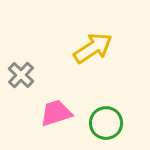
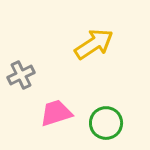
yellow arrow: moved 1 px right, 4 px up
gray cross: rotated 20 degrees clockwise
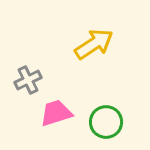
gray cross: moved 7 px right, 5 px down
green circle: moved 1 px up
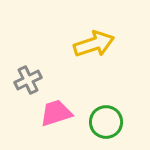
yellow arrow: rotated 15 degrees clockwise
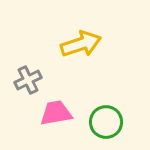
yellow arrow: moved 13 px left
pink trapezoid: rotated 8 degrees clockwise
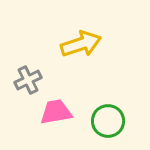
pink trapezoid: moved 1 px up
green circle: moved 2 px right, 1 px up
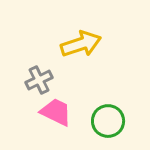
gray cross: moved 11 px right
pink trapezoid: rotated 36 degrees clockwise
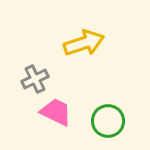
yellow arrow: moved 3 px right, 1 px up
gray cross: moved 4 px left, 1 px up
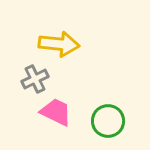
yellow arrow: moved 25 px left, 1 px down; rotated 24 degrees clockwise
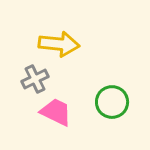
green circle: moved 4 px right, 19 px up
